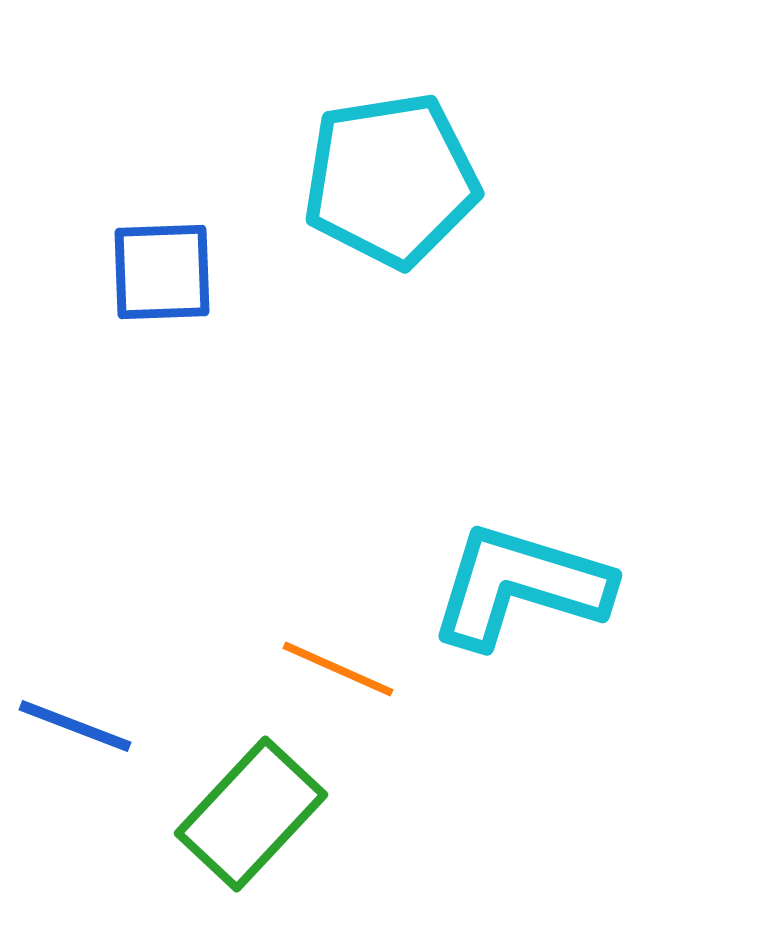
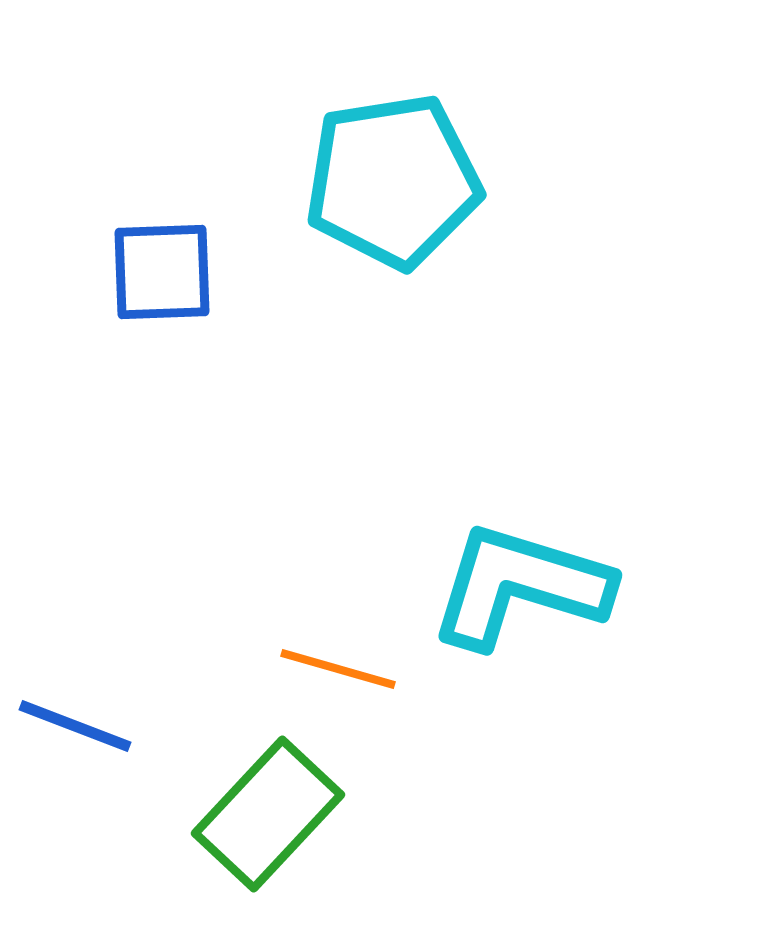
cyan pentagon: moved 2 px right, 1 px down
orange line: rotated 8 degrees counterclockwise
green rectangle: moved 17 px right
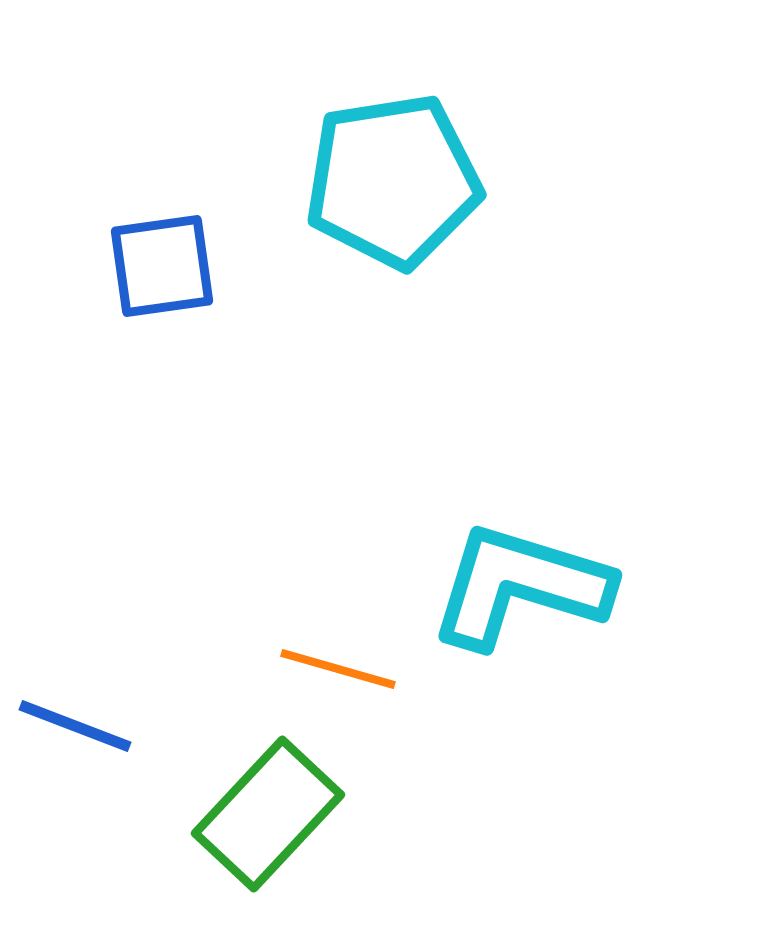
blue square: moved 6 px up; rotated 6 degrees counterclockwise
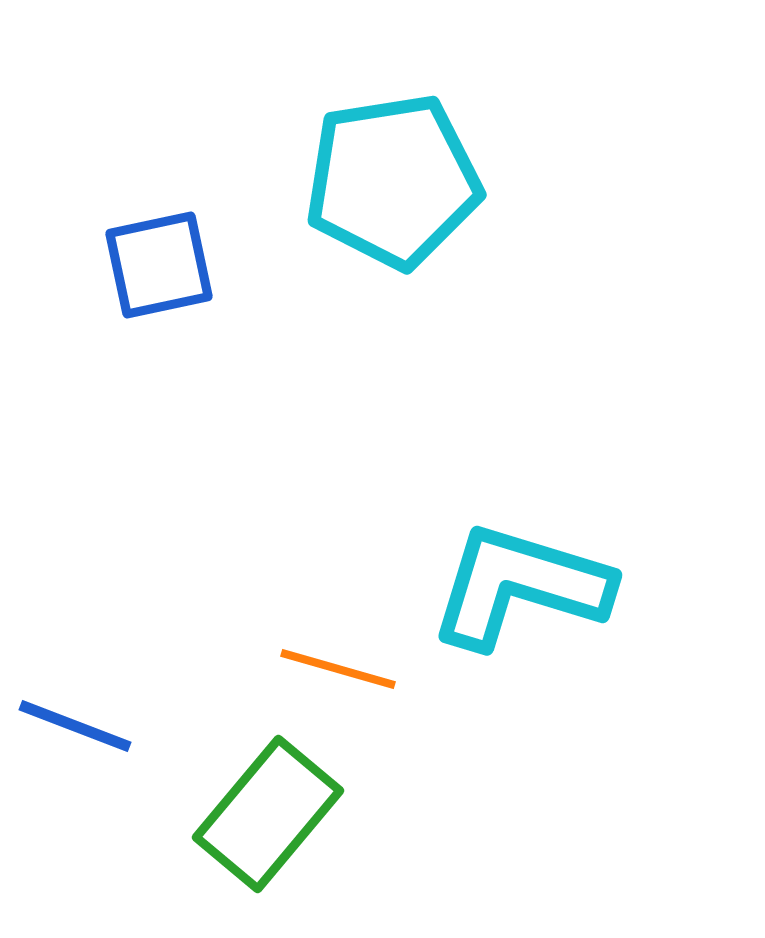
blue square: moved 3 px left, 1 px up; rotated 4 degrees counterclockwise
green rectangle: rotated 3 degrees counterclockwise
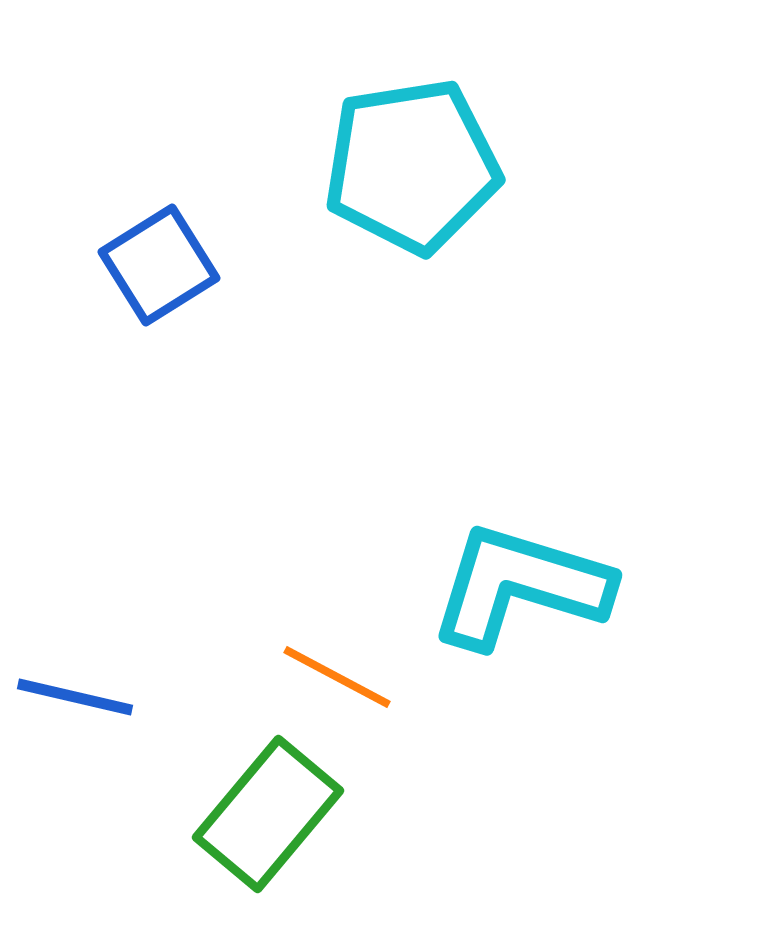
cyan pentagon: moved 19 px right, 15 px up
blue square: rotated 20 degrees counterclockwise
orange line: moved 1 px left, 8 px down; rotated 12 degrees clockwise
blue line: moved 29 px up; rotated 8 degrees counterclockwise
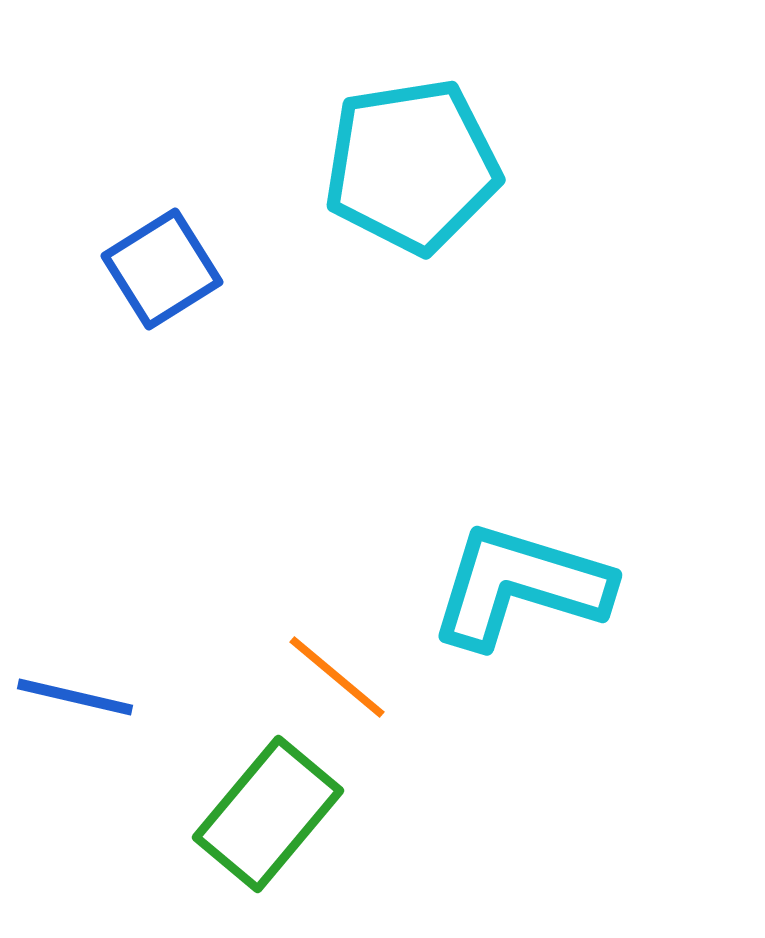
blue square: moved 3 px right, 4 px down
orange line: rotated 12 degrees clockwise
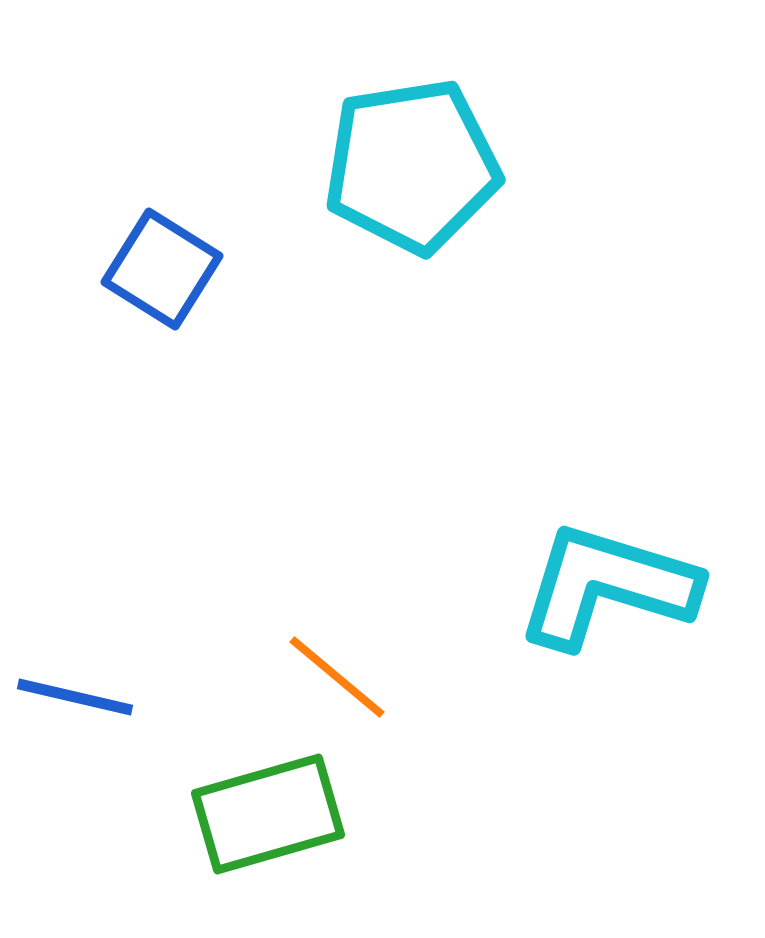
blue square: rotated 26 degrees counterclockwise
cyan L-shape: moved 87 px right
green rectangle: rotated 34 degrees clockwise
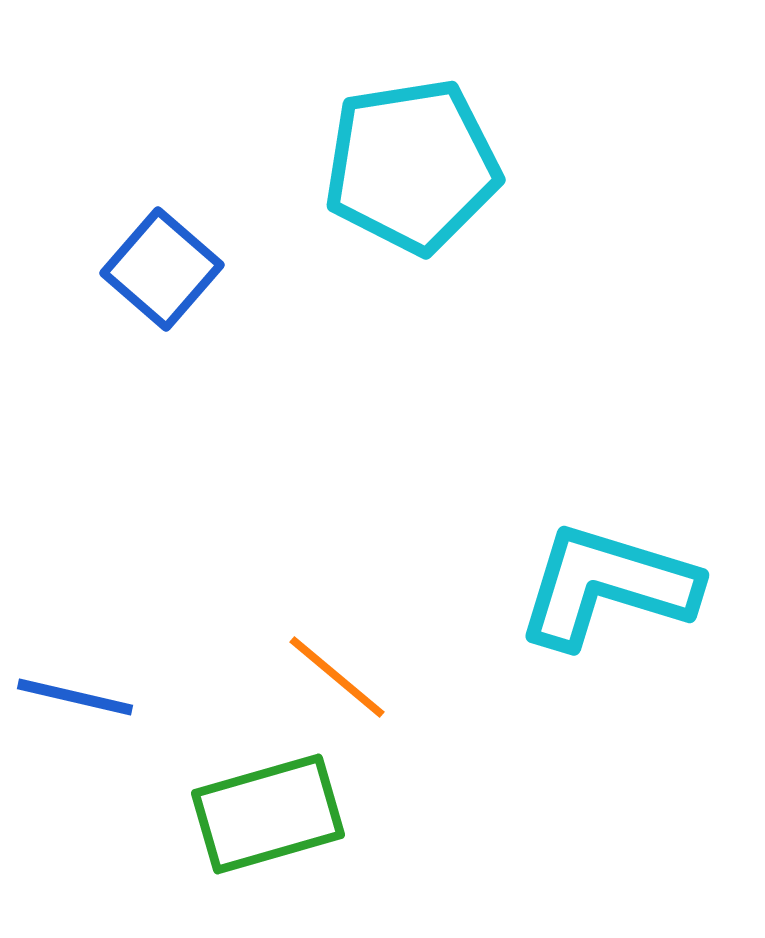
blue square: rotated 9 degrees clockwise
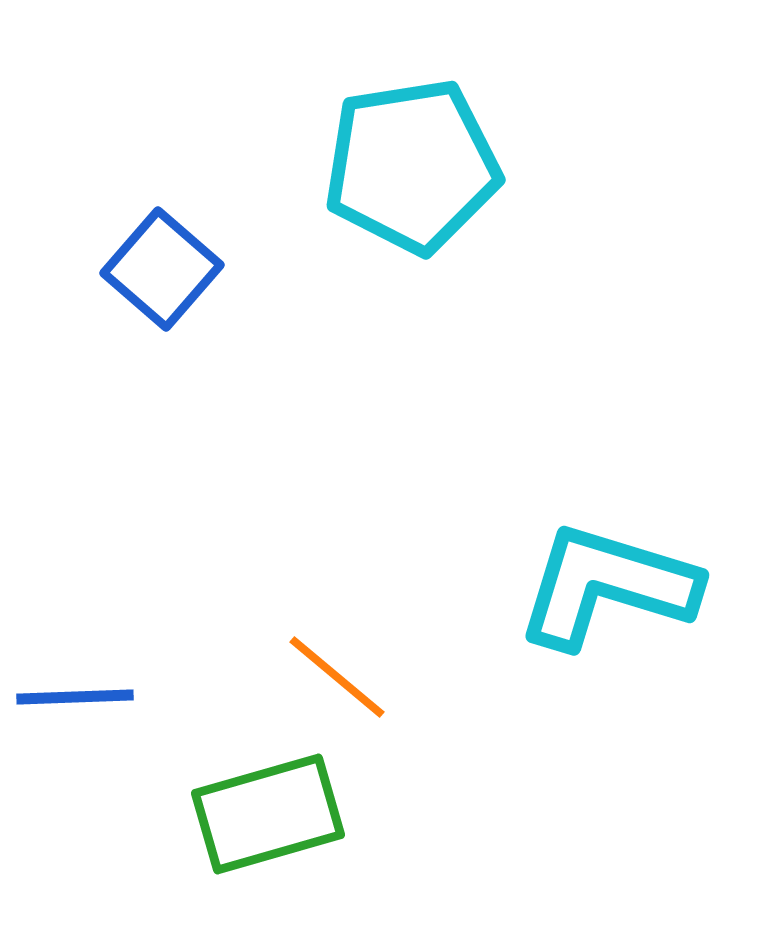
blue line: rotated 15 degrees counterclockwise
